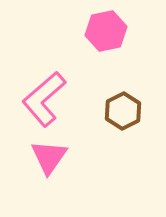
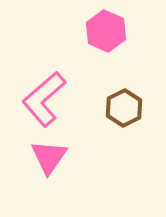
pink hexagon: rotated 24 degrees counterclockwise
brown hexagon: moved 1 px right, 3 px up
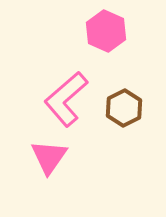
pink L-shape: moved 22 px right
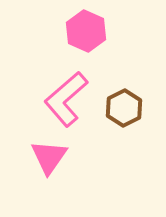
pink hexagon: moved 20 px left
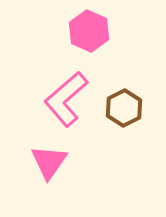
pink hexagon: moved 3 px right
pink triangle: moved 5 px down
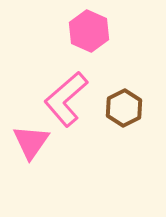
pink triangle: moved 18 px left, 20 px up
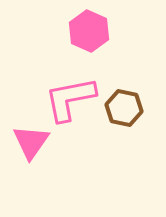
pink L-shape: moved 4 px right; rotated 30 degrees clockwise
brown hexagon: rotated 21 degrees counterclockwise
